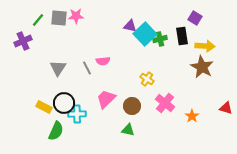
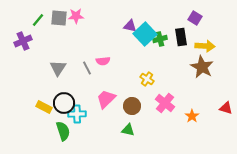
black rectangle: moved 1 px left, 1 px down
green semicircle: moved 7 px right; rotated 42 degrees counterclockwise
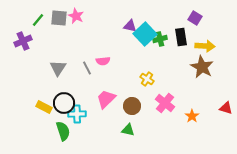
pink star: rotated 28 degrees clockwise
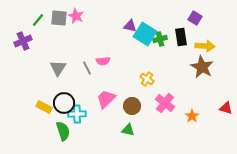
cyan square: rotated 15 degrees counterclockwise
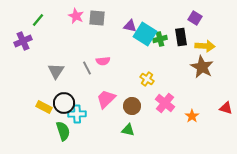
gray square: moved 38 px right
gray triangle: moved 2 px left, 3 px down
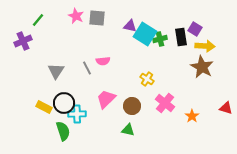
purple square: moved 11 px down
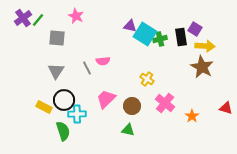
gray square: moved 40 px left, 20 px down
purple cross: moved 23 px up; rotated 12 degrees counterclockwise
black circle: moved 3 px up
